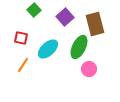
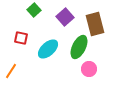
orange line: moved 12 px left, 6 px down
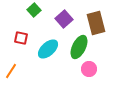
purple square: moved 1 px left, 2 px down
brown rectangle: moved 1 px right, 1 px up
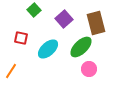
green ellipse: moved 2 px right; rotated 20 degrees clockwise
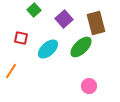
pink circle: moved 17 px down
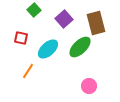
green ellipse: moved 1 px left
orange line: moved 17 px right
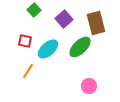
red square: moved 4 px right, 3 px down
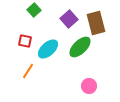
purple square: moved 5 px right
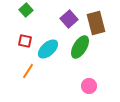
green square: moved 8 px left
green ellipse: rotated 15 degrees counterclockwise
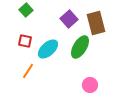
pink circle: moved 1 px right, 1 px up
